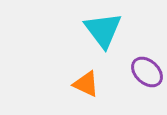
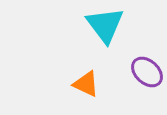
cyan triangle: moved 2 px right, 5 px up
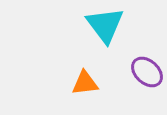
orange triangle: moved 1 px left, 1 px up; rotated 32 degrees counterclockwise
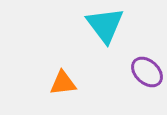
orange triangle: moved 22 px left
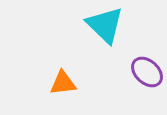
cyan triangle: rotated 9 degrees counterclockwise
